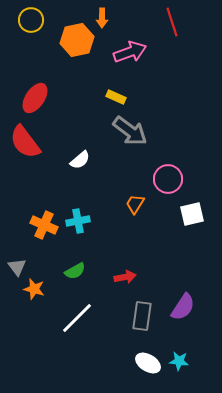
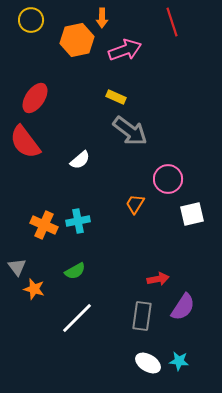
pink arrow: moved 5 px left, 2 px up
red arrow: moved 33 px right, 2 px down
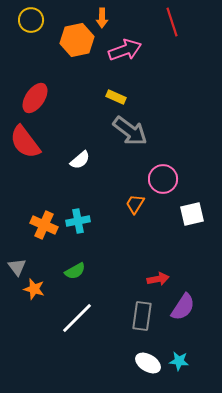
pink circle: moved 5 px left
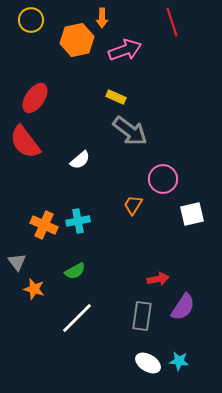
orange trapezoid: moved 2 px left, 1 px down
gray triangle: moved 5 px up
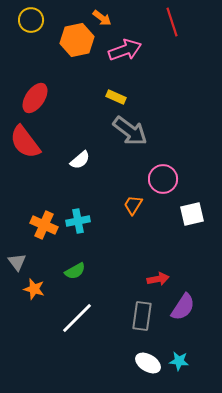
orange arrow: rotated 54 degrees counterclockwise
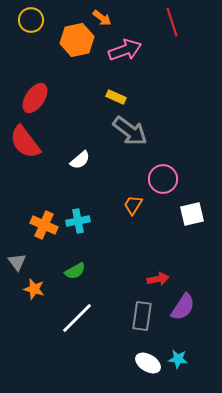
cyan star: moved 1 px left, 2 px up
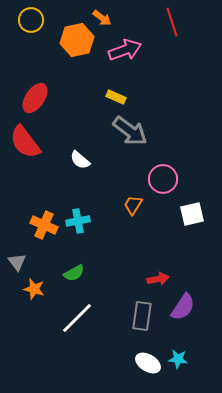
white semicircle: rotated 80 degrees clockwise
green semicircle: moved 1 px left, 2 px down
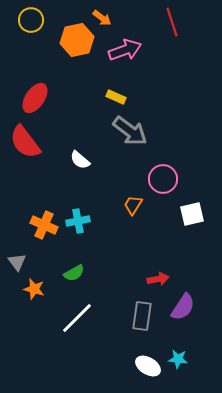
white ellipse: moved 3 px down
